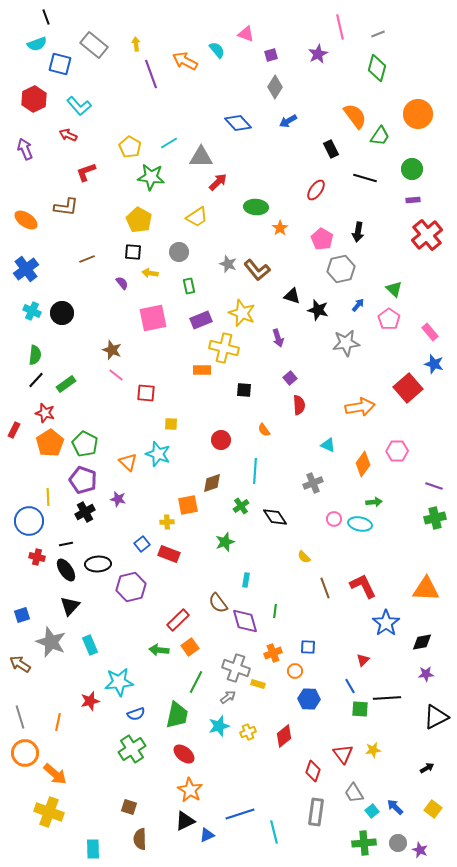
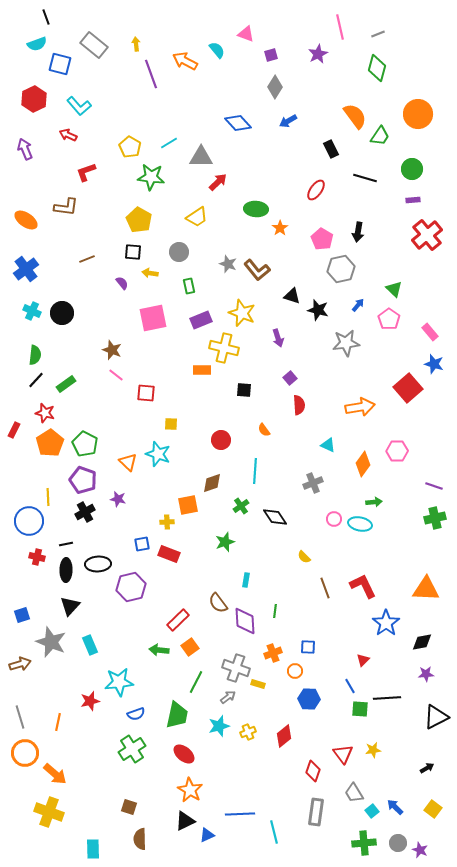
green ellipse at (256, 207): moved 2 px down
blue square at (142, 544): rotated 28 degrees clockwise
black ellipse at (66, 570): rotated 35 degrees clockwise
purple diamond at (245, 621): rotated 12 degrees clockwise
brown arrow at (20, 664): rotated 130 degrees clockwise
blue line at (240, 814): rotated 16 degrees clockwise
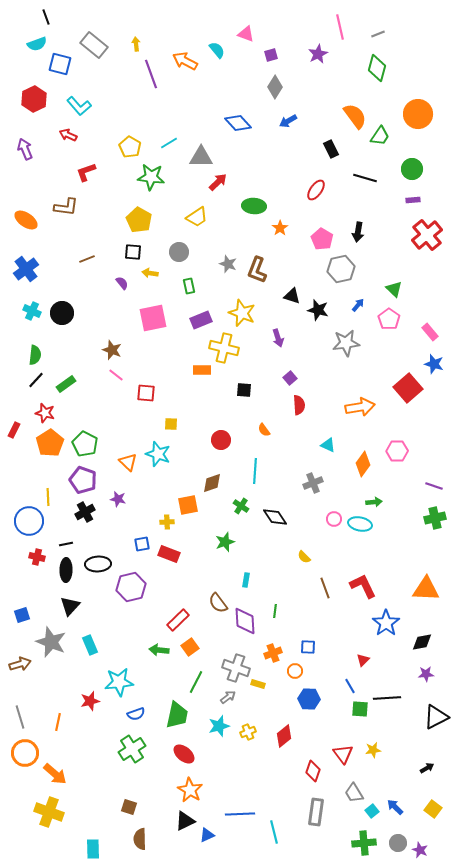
green ellipse at (256, 209): moved 2 px left, 3 px up
brown L-shape at (257, 270): rotated 60 degrees clockwise
green cross at (241, 506): rotated 21 degrees counterclockwise
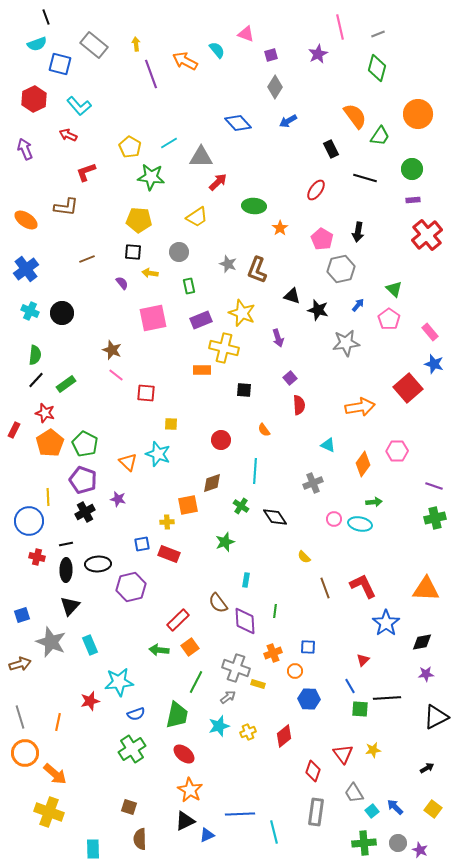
yellow pentagon at (139, 220): rotated 25 degrees counterclockwise
cyan cross at (32, 311): moved 2 px left
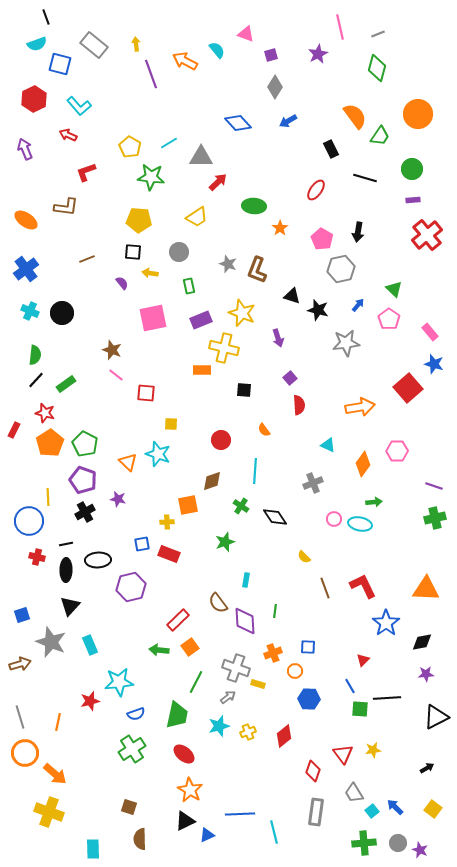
brown diamond at (212, 483): moved 2 px up
black ellipse at (98, 564): moved 4 px up
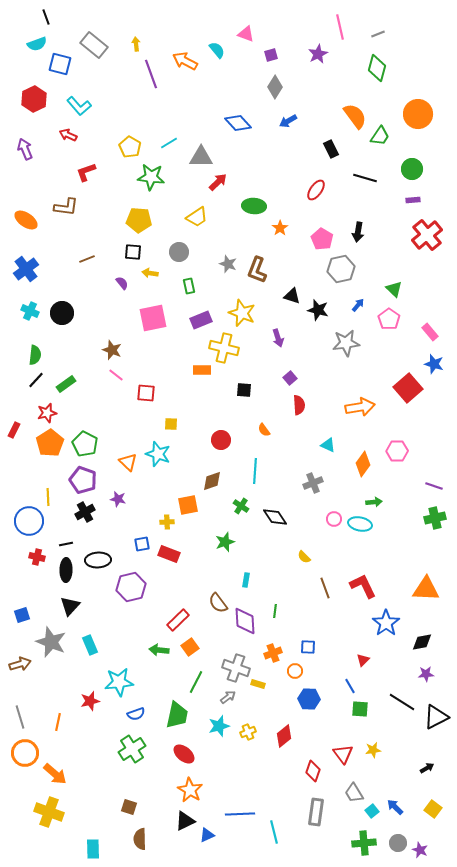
red star at (45, 413): moved 2 px right; rotated 30 degrees counterclockwise
black line at (387, 698): moved 15 px right, 4 px down; rotated 36 degrees clockwise
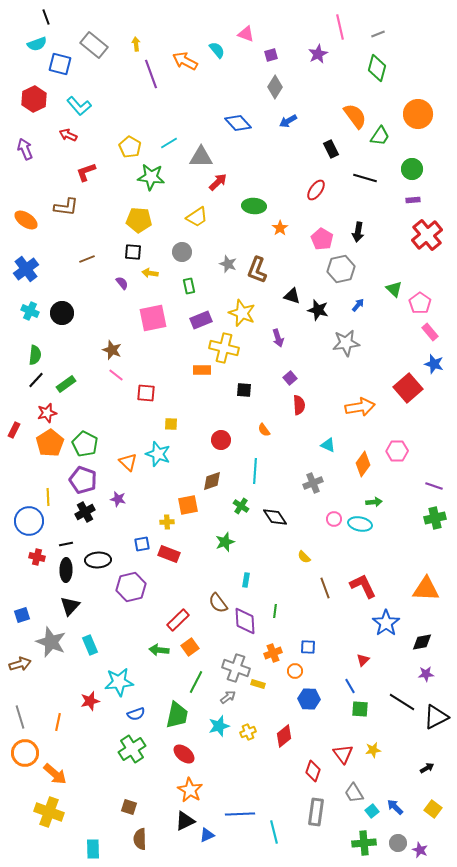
gray circle at (179, 252): moved 3 px right
pink pentagon at (389, 319): moved 31 px right, 16 px up
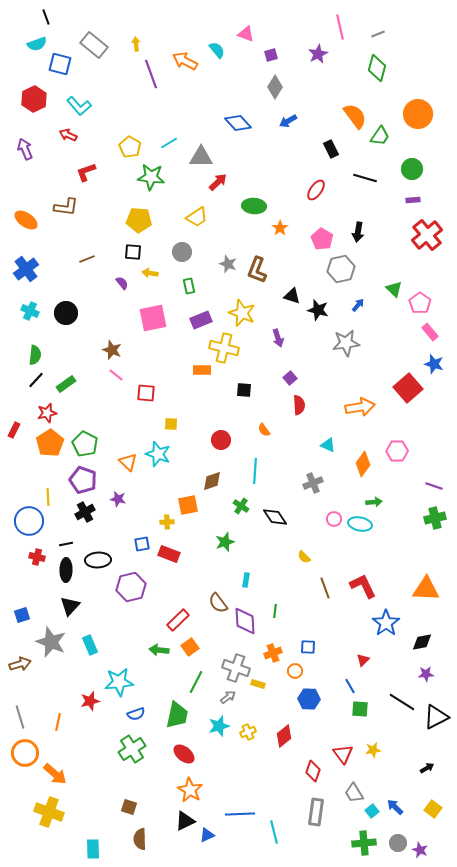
black circle at (62, 313): moved 4 px right
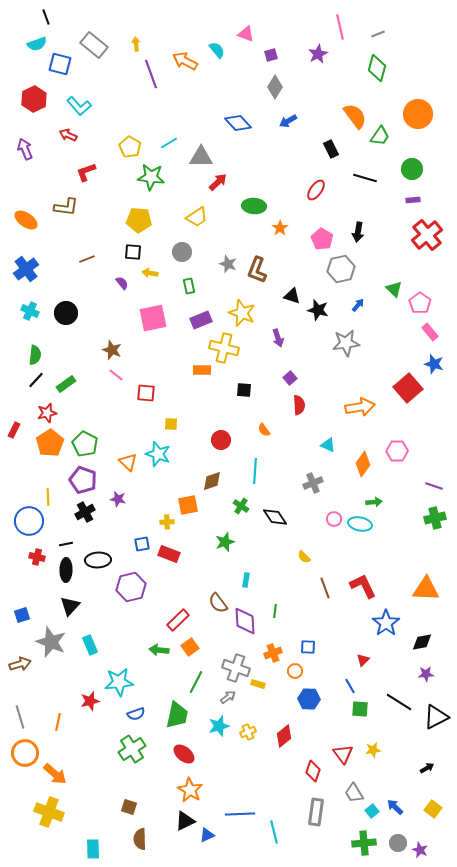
black line at (402, 702): moved 3 px left
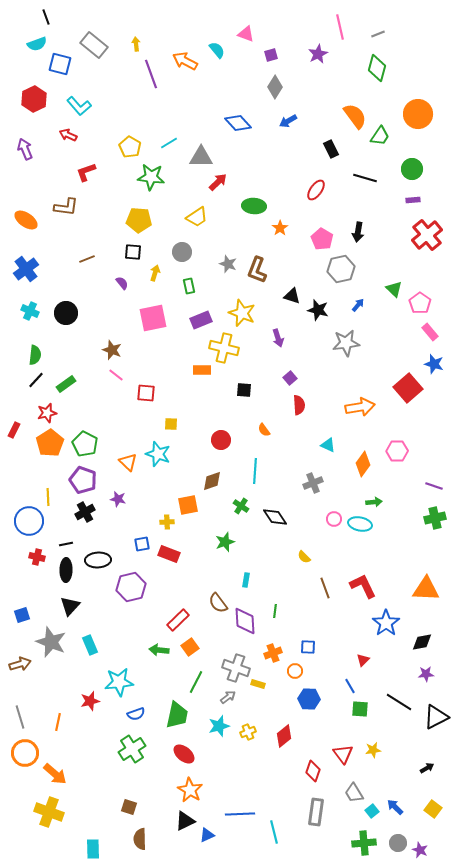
yellow arrow at (150, 273): moved 5 px right; rotated 98 degrees clockwise
